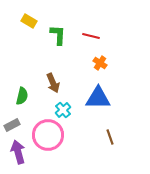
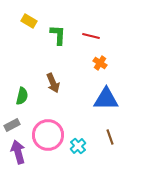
blue triangle: moved 8 px right, 1 px down
cyan cross: moved 15 px right, 36 px down
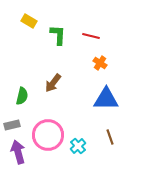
brown arrow: rotated 60 degrees clockwise
gray rectangle: rotated 14 degrees clockwise
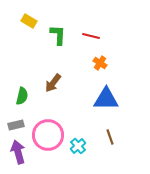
gray rectangle: moved 4 px right
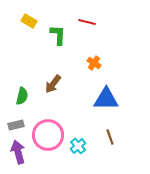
red line: moved 4 px left, 14 px up
orange cross: moved 6 px left
brown arrow: moved 1 px down
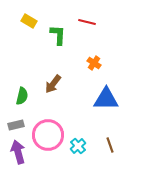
brown line: moved 8 px down
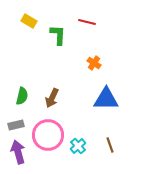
brown arrow: moved 1 px left, 14 px down; rotated 12 degrees counterclockwise
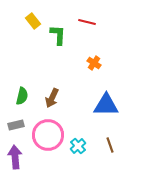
yellow rectangle: moved 4 px right; rotated 21 degrees clockwise
blue triangle: moved 6 px down
purple arrow: moved 3 px left, 5 px down; rotated 10 degrees clockwise
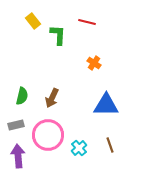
cyan cross: moved 1 px right, 2 px down
purple arrow: moved 3 px right, 1 px up
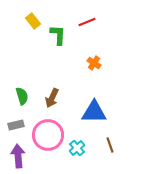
red line: rotated 36 degrees counterclockwise
green semicircle: rotated 30 degrees counterclockwise
blue triangle: moved 12 px left, 7 px down
cyan cross: moved 2 px left
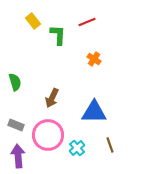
orange cross: moved 4 px up
green semicircle: moved 7 px left, 14 px up
gray rectangle: rotated 35 degrees clockwise
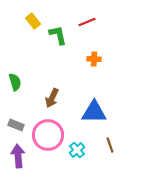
green L-shape: rotated 15 degrees counterclockwise
orange cross: rotated 32 degrees counterclockwise
cyan cross: moved 2 px down
